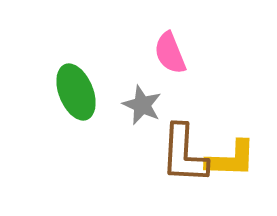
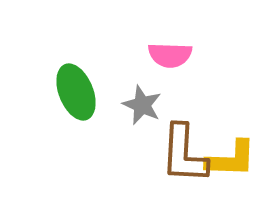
pink semicircle: moved 2 px down; rotated 66 degrees counterclockwise
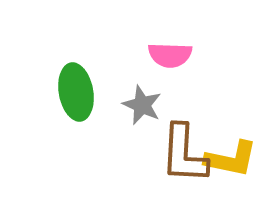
green ellipse: rotated 12 degrees clockwise
yellow L-shape: rotated 10 degrees clockwise
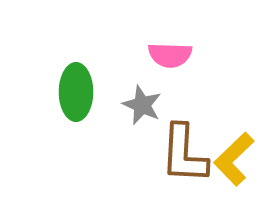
green ellipse: rotated 10 degrees clockwise
yellow L-shape: moved 3 px right; rotated 124 degrees clockwise
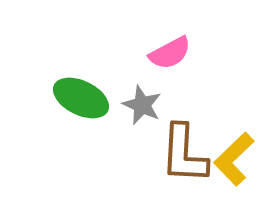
pink semicircle: moved 2 px up; rotated 30 degrees counterclockwise
green ellipse: moved 5 px right, 6 px down; rotated 64 degrees counterclockwise
